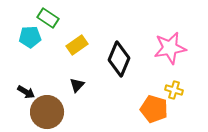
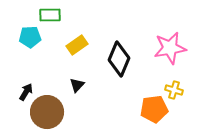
green rectangle: moved 2 px right, 3 px up; rotated 35 degrees counterclockwise
black arrow: rotated 90 degrees counterclockwise
orange pentagon: rotated 24 degrees counterclockwise
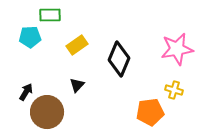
pink star: moved 7 px right, 1 px down
orange pentagon: moved 4 px left, 3 px down
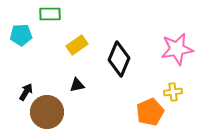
green rectangle: moved 1 px up
cyan pentagon: moved 9 px left, 2 px up
black triangle: rotated 35 degrees clockwise
yellow cross: moved 1 px left, 2 px down; rotated 24 degrees counterclockwise
orange pentagon: rotated 16 degrees counterclockwise
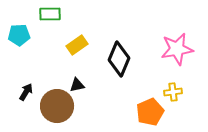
cyan pentagon: moved 2 px left
brown circle: moved 10 px right, 6 px up
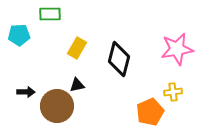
yellow rectangle: moved 3 px down; rotated 25 degrees counterclockwise
black diamond: rotated 8 degrees counterclockwise
black arrow: rotated 60 degrees clockwise
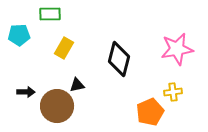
yellow rectangle: moved 13 px left
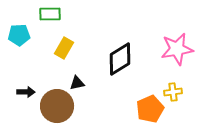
black diamond: moved 1 px right; rotated 44 degrees clockwise
black triangle: moved 2 px up
orange pentagon: moved 3 px up
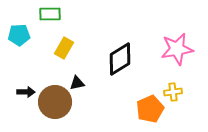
brown circle: moved 2 px left, 4 px up
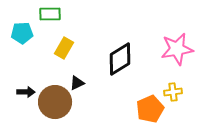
cyan pentagon: moved 3 px right, 2 px up
black triangle: rotated 14 degrees counterclockwise
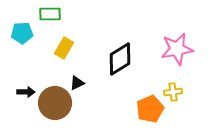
brown circle: moved 1 px down
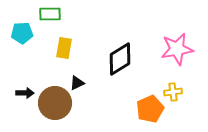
yellow rectangle: rotated 20 degrees counterclockwise
black arrow: moved 1 px left, 1 px down
